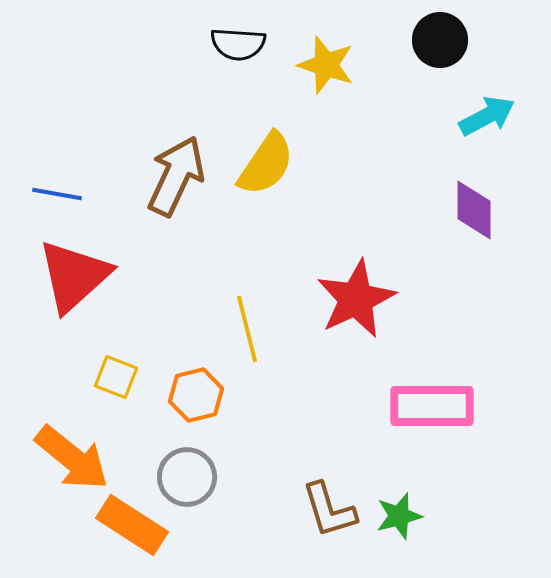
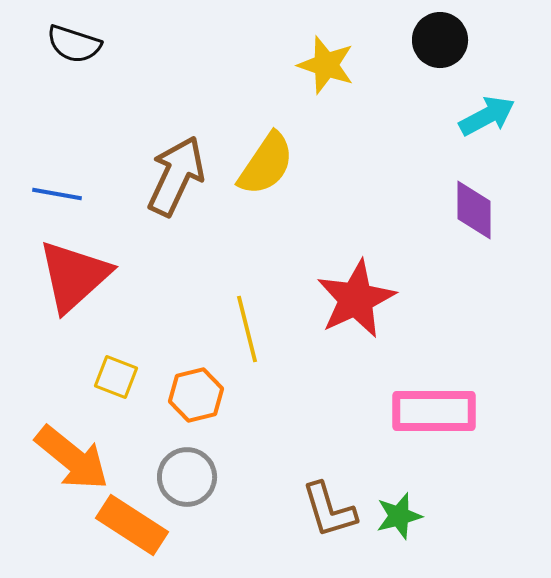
black semicircle: moved 164 px left; rotated 14 degrees clockwise
pink rectangle: moved 2 px right, 5 px down
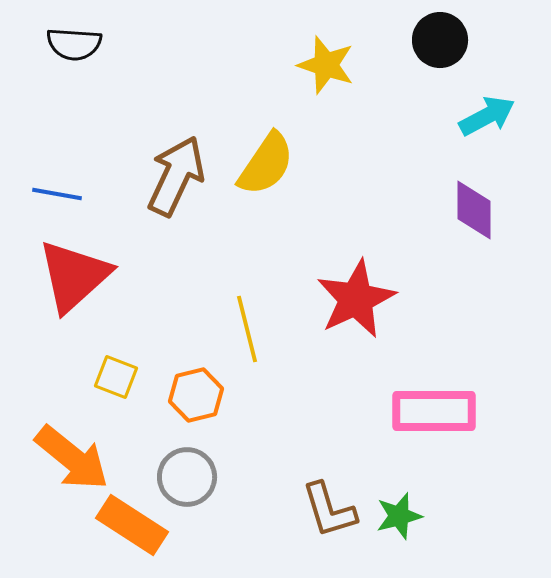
black semicircle: rotated 14 degrees counterclockwise
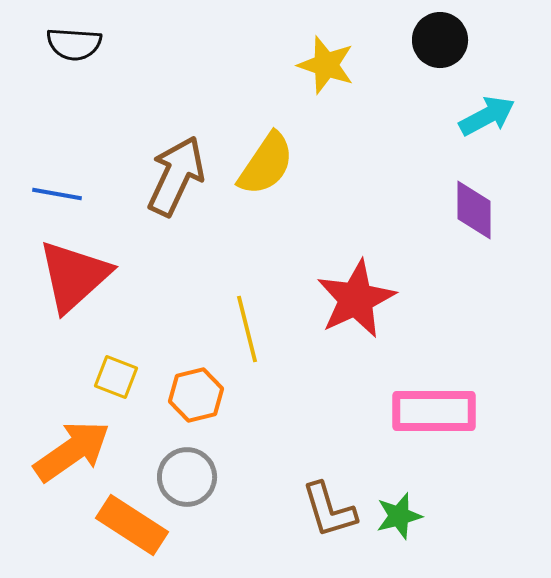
orange arrow: moved 7 px up; rotated 74 degrees counterclockwise
